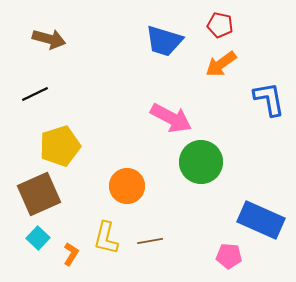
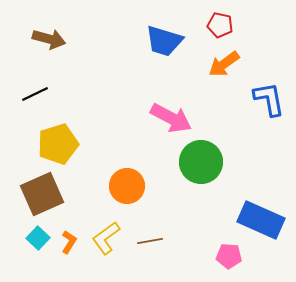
orange arrow: moved 3 px right
yellow pentagon: moved 2 px left, 2 px up
brown square: moved 3 px right
yellow L-shape: rotated 40 degrees clockwise
orange L-shape: moved 2 px left, 12 px up
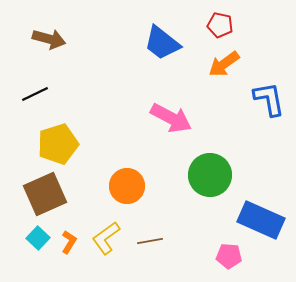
blue trapezoid: moved 2 px left, 2 px down; rotated 21 degrees clockwise
green circle: moved 9 px right, 13 px down
brown square: moved 3 px right
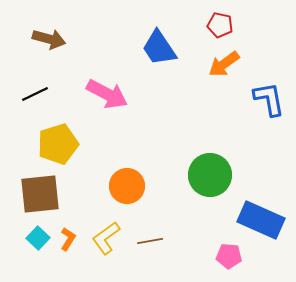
blue trapezoid: moved 3 px left, 5 px down; rotated 18 degrees clockwise
pink arrow: moved 64 px left, 24 px up
brown square: moved 5 px left; rotated 18 degrees clockwise
orange L-shape: moved 1 px left, 3 px up
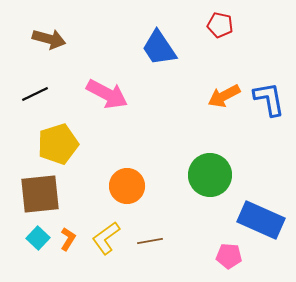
orange arrow: moved 32 px down; rotated 8 degrees clockwise
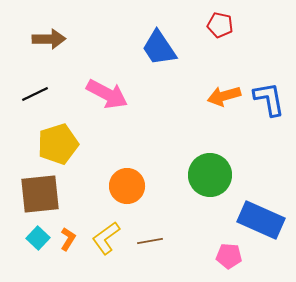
brown arrow: rotated 16 degrees counterclockwise
orange arrow: rotated 12 degrees clockwise
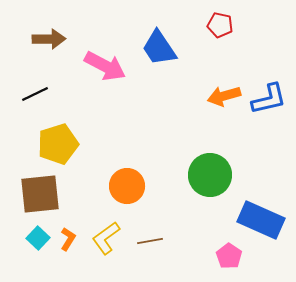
pink arrow: moved 2 px left, 28 px up
blue L-shape: rotated 87 degrees clockwise
pink pentagon: rotated 30 degrees clockwise
